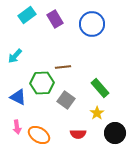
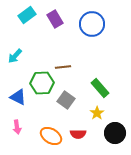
orange ellipse: moved 12 px right, 1 px down
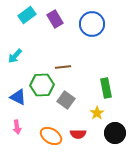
green hexagon: moved 2 px down
green rectangle: moved 6 px right; rotated 30 degrees clockwise
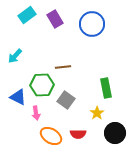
pink arrow: moved 19 px right, 14 px up
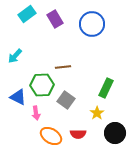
cyan rectangle: moved 1 px up
green rectangle: rotated 36 degrees clockwise
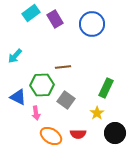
cyan rectangle: moved 4 px right, 1 px up
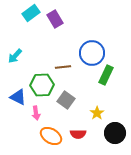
blue circle: moved 29 px down
green rectangle: moved 13 px up
